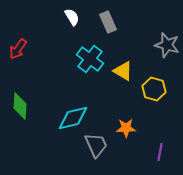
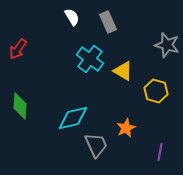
yellow hexagon: moved 2 px right, 2 px down
orange star: rotated 24 degrees counterclockwise
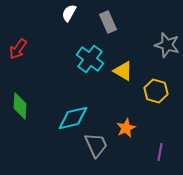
white semicircle: moved 3 px left, 4 px up; rotated 120 degrees counterclockwise
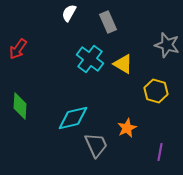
yellow triangle: moved 7 px up
orange star: moved 1 px right
